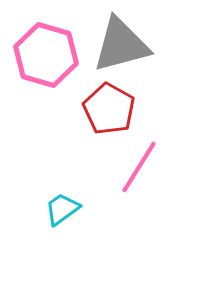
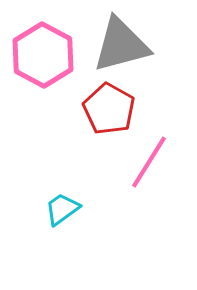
pink hexagon: moved 3 px left; rotated 12 degrees clockwise
pink line: moved 10 px right, 5 px up
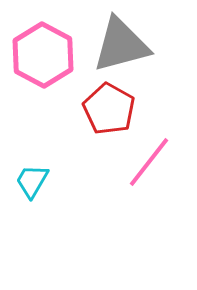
pink line: rotated 6 degrees clockwise
cyan trapezoid: moved 30 px left, 28 px up; rotated 24 degrees counterclockwise
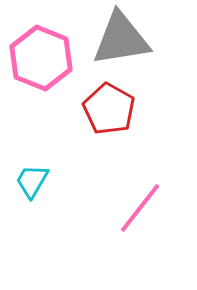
gray triangle: moved 6 px up; rotated 6 degrees clockwise
pink hexagon: moved 2 px left, 3 px down; rotated 6 degrees counterclockwise
pink line: moved 9 px left, 46 px down
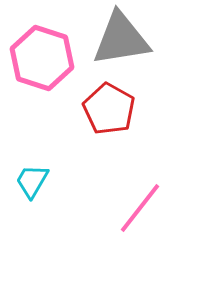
pink hexagon: moved 1 px right; rotated 4 degrees counterclockwise
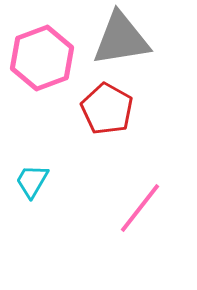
pink hexagon: rotated 22 degrees clockwise
red pentagon: moved 2 px left
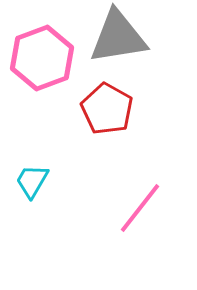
gray triangle: moved 3 px left, 2 px up
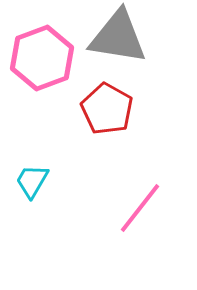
gray triangle: rotated 18 degrees clockwise
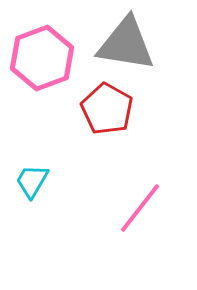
gray triangle: moved 8 px right, 7 px down
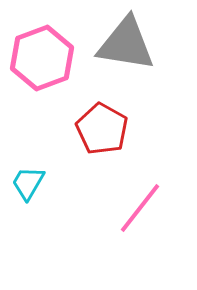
red pentagon: moved 5 px left, 20 px down
cyan trapezoid: moved 4 px left, 2 px down
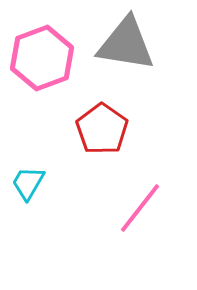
red pentagon: rotated 6 degrees clockwise
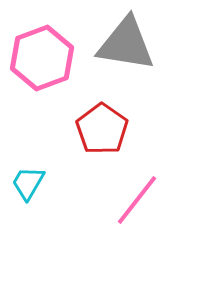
pink line: moved 3 px left, 8 px up
